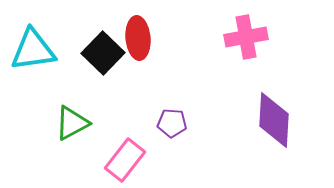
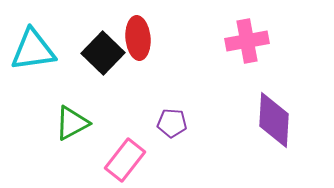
pink cross: moved 1 px right, 4 px down
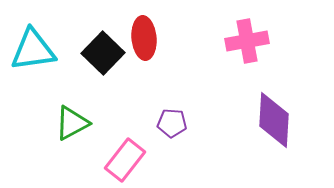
red ellipse: moved 6 px right
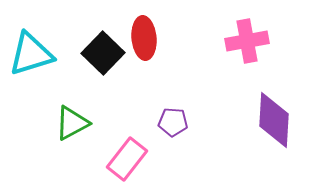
cyan triangle: moved 2 px left, 4 px down; rotated 9 degrees counterclockwise
purple pentagon: moved 1 px right, 1 px up
pink rectangle: moved 2 px right, 1 px up
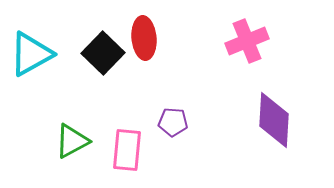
pink cross: rotated 12 degrees counterclockwise
cyan triangle: rotated 12 degrees counterclockwise
green triangle: moved 18 px down
pink rectangle: moved 9 px up; rotated 33 degrees counterclockwise
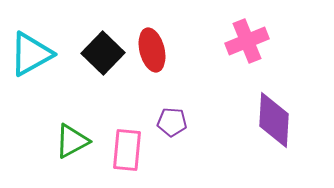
red ellipse: moved 8 px right, 12 px down; rotated 9 degrees counterclockwise
purple pentagon: moved 1 px left
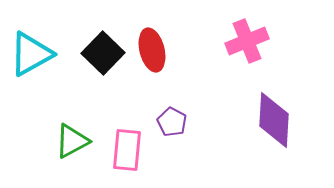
purple pentagon: rotated 24 degrees clockwise
